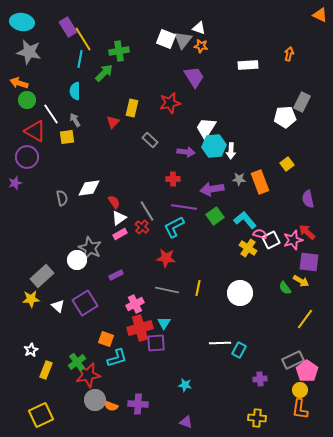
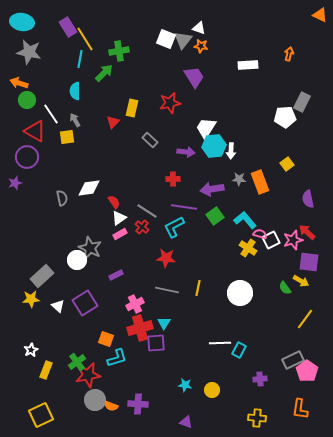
yellow line at (83, 39): moved 2 px right
gray line at (147, 211): rotated 25 degrees counterclockwise
yellow circle at (300, 390): moved 88 px left
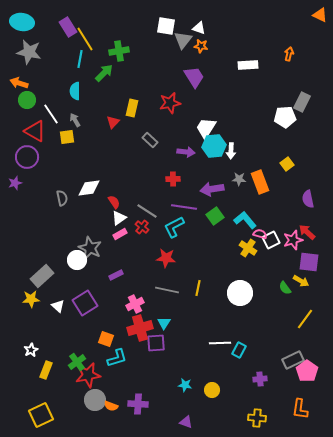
white square at (166, 39): moved 13 px up; rotated 12 degrees counterclockwise
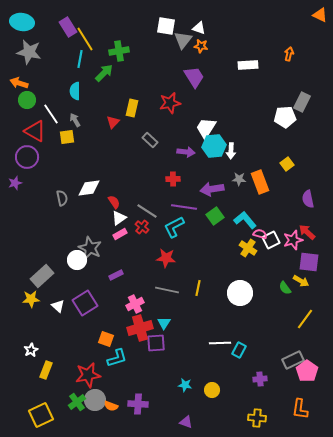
green cross at (77, 362): moved 40 px down
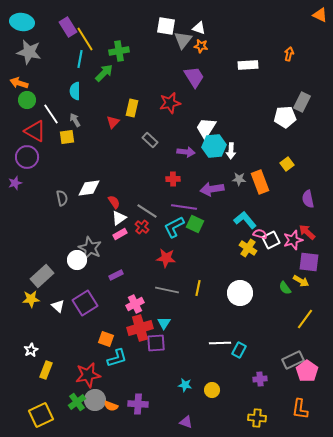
green square at (215, 216): moved 20 px left, 8 px down; rotated 30 degrees counterclockwise
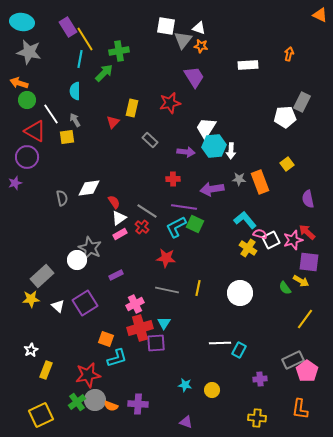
cyan L-shape at (174, 227): moved 2 px right
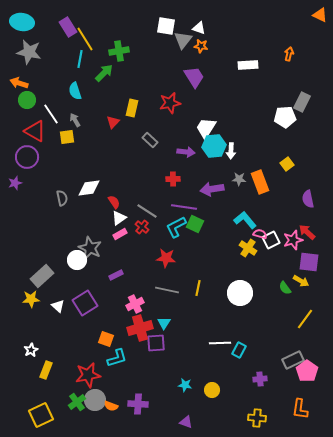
cyan semicircle at (75, 91): rotated 18 degrees counterclockwise
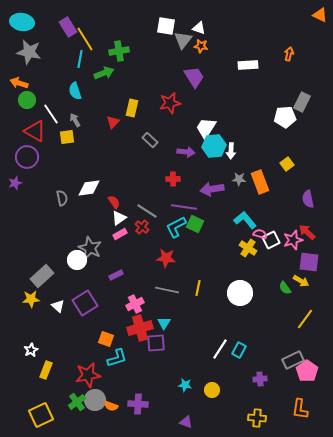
green arrow at (104, 73): rotated 24 degrees clockwise
white line at (220, 343): moved 6 px down; rotated 55 degrees counterclockwise
